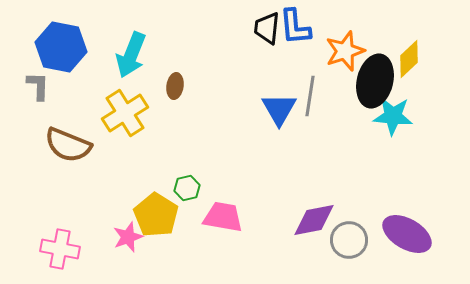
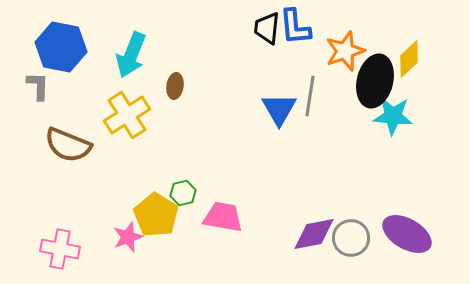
yellow cross: moved 2 px right, 2 px down
green hexagon: moved 4 px left, 5 px down
purple diamond: moved 14 px down
gray circle: moved 2 px right, 2 px up
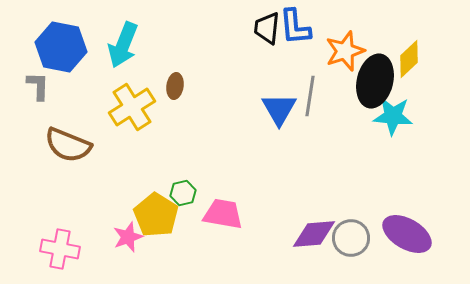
cyan arrow: moved 8 px left, 10 px up
yellow cross: moved 5 px right, 8 px up
pink trapezoid: moved 3 px up
purple diamond: rotated 6 degrees clockwise
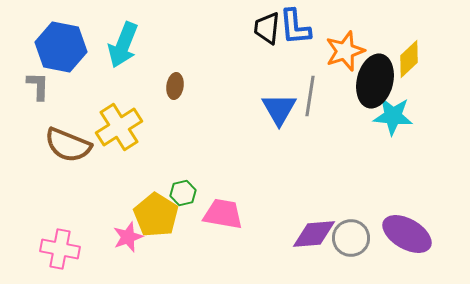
yellow cross: moved 13 px left, 20 px down
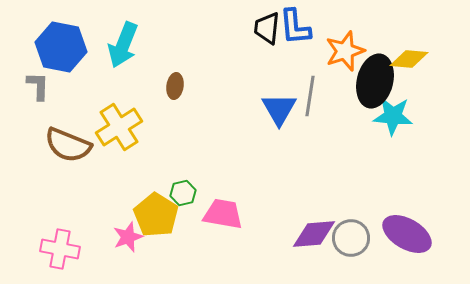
yellow diamond: rotated 48 degrees clockwise
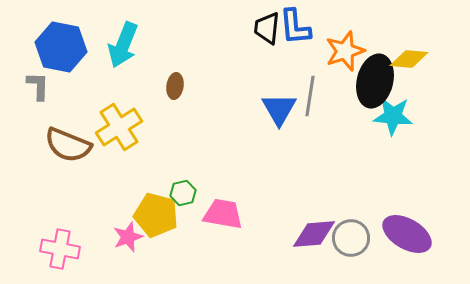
yellow pentagon: rotated 18 degrees counterclockwise
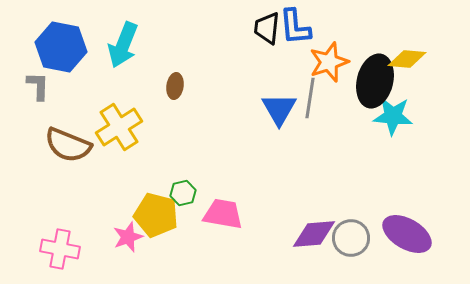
orange star: moved 16 px left, 11 px down
yellow diamond: moved 2 px left
gray line: moved 2 px down
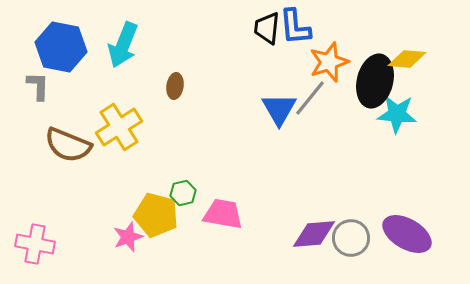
gray line: rotated 30 degrees clockwise
cyan star: moved 4 px right, 2 px up
pink cross: moved 25 px left, 5 px up
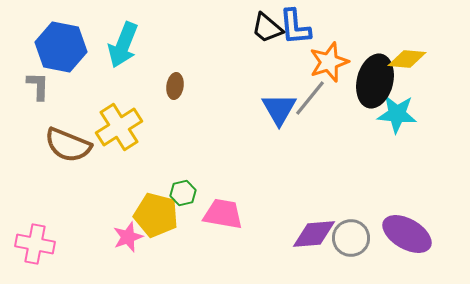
black trapezoid: rotated 56 degrees counterclockwise
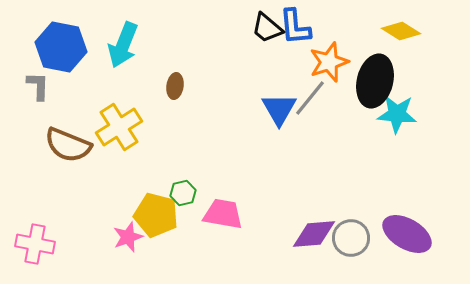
yellow diamond: moved 6 px left, 28 px up; rotated 27 degrees clockwise
